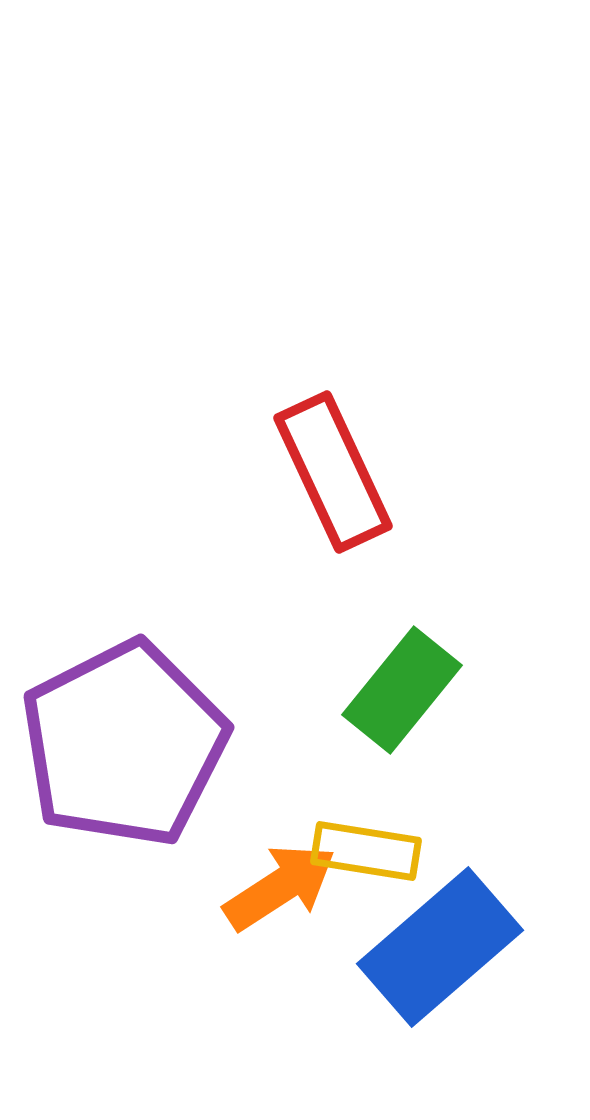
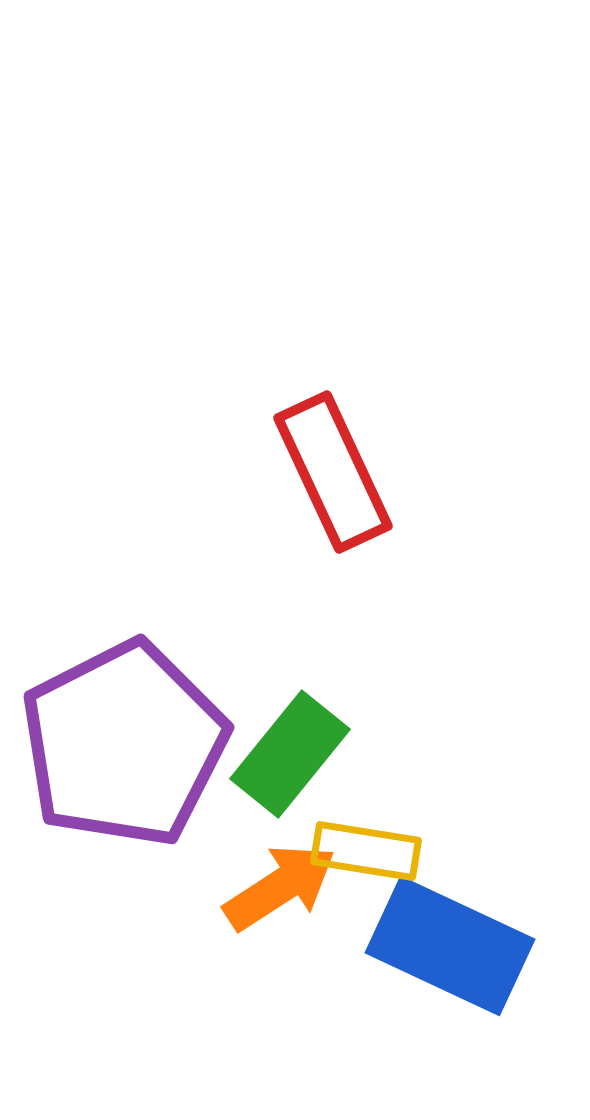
green rectangle: moved 112 px left, 64 px down
blue rectangle: moved 10 px right, 1 px up; rotated 66 degrees clockwise
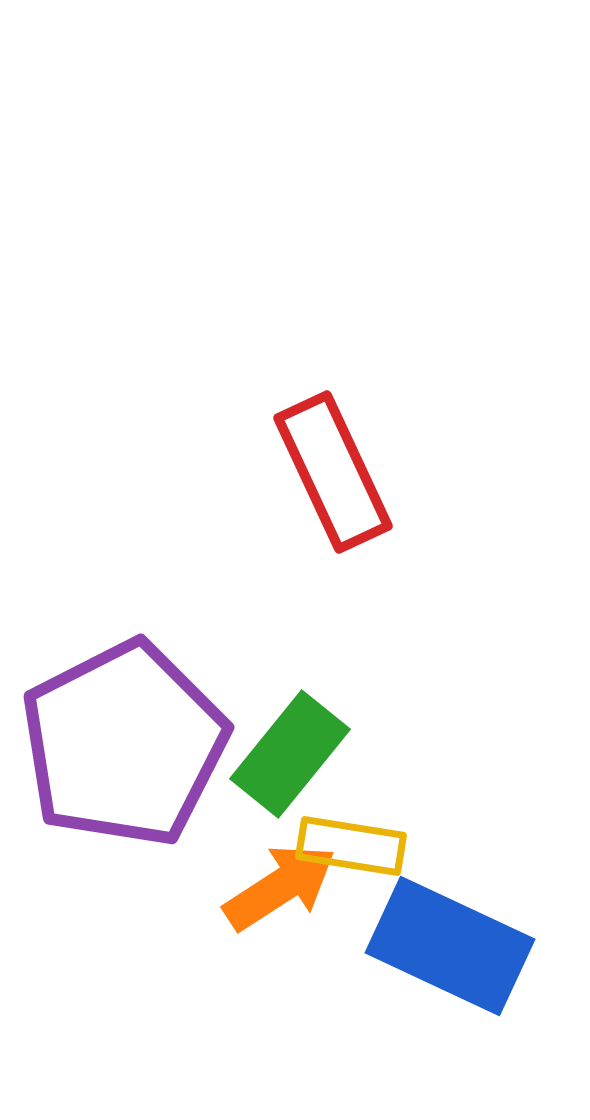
yellow rectangle: moved 15 px left, 5 px up
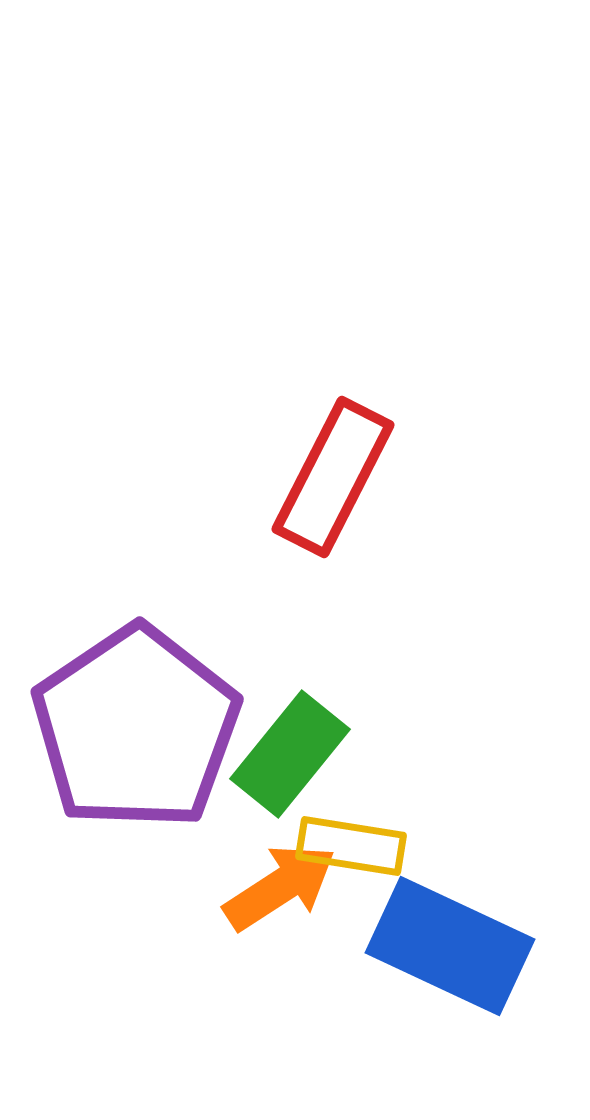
red rectangle: moved 5 px down; rotated 52 degrees clockwise
purple pentagon: moved 12 px right, 16 px up; rotated 7 degrees counterclockwise
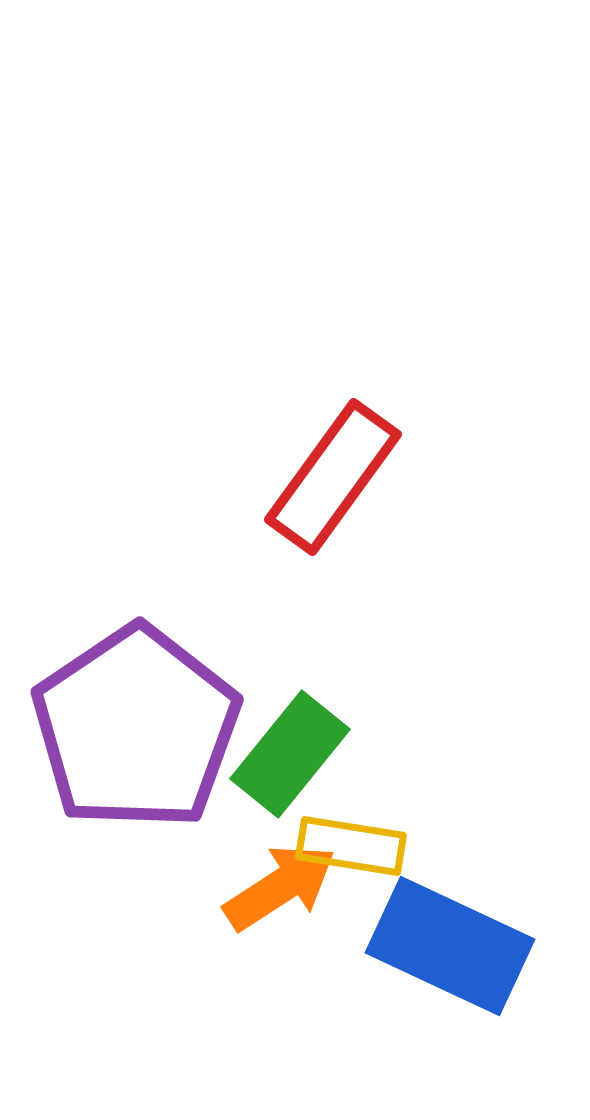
red rectangle: rotated 9 degrees clockwise
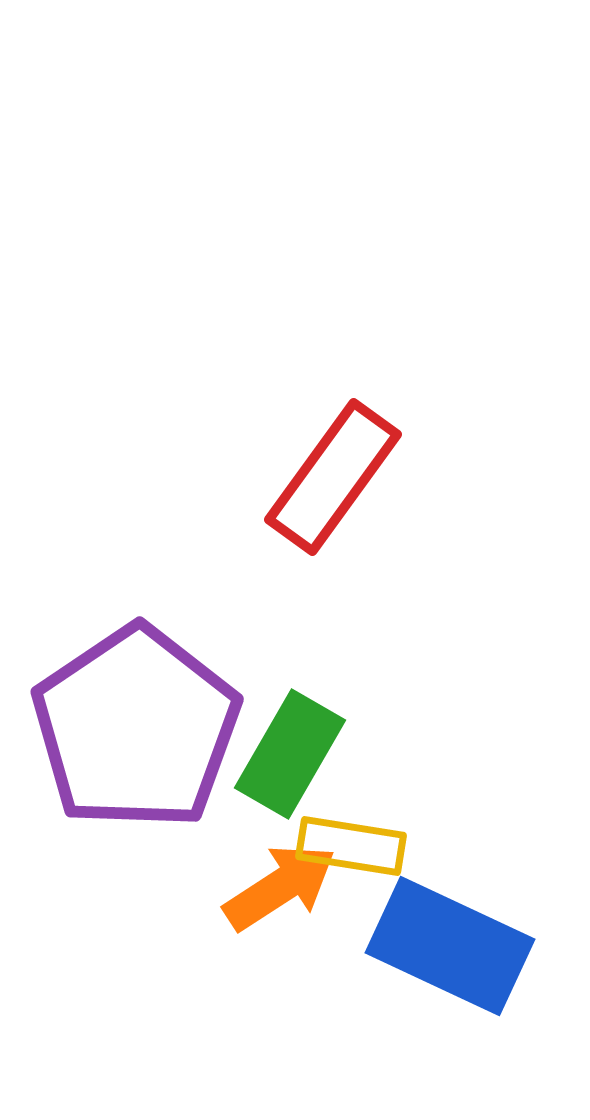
green rectangle: rotated 9 degrees counterclockwise
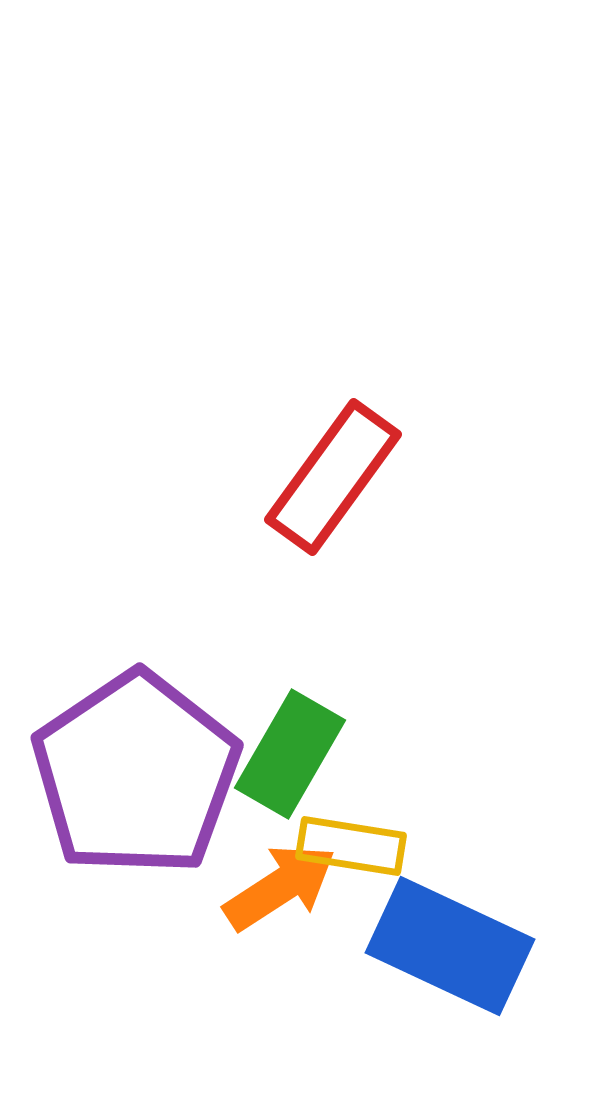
purple pentagon: moved 46 px down
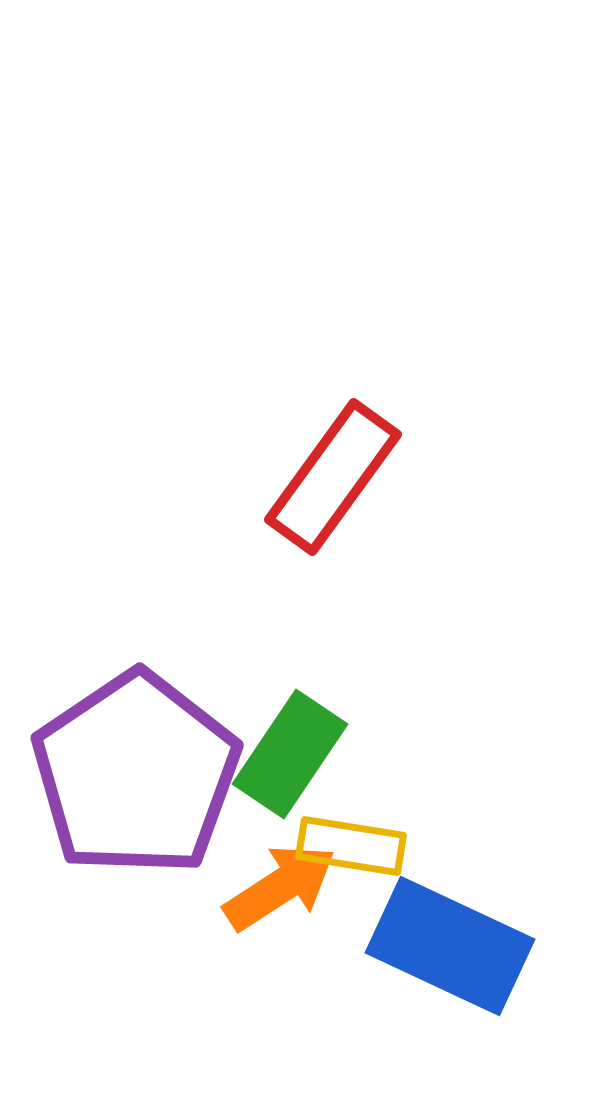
green rectangle: rotated 4 degrees clockwise
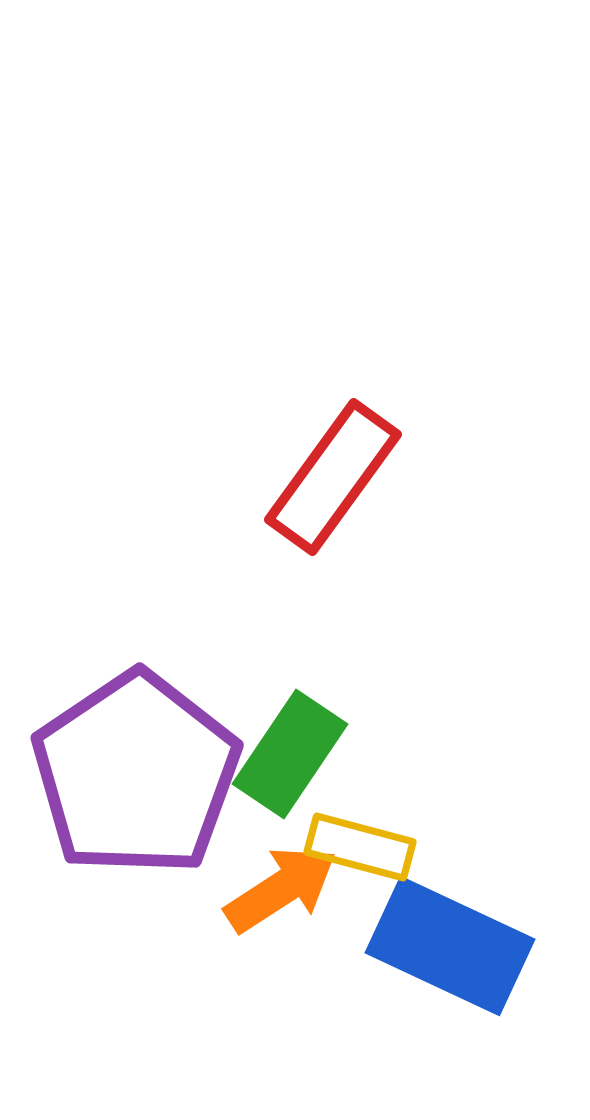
yellow rectangle: moved 9 px right, 1 px down; rotated 6 degrees clockwise
orange arrow: moved 1 px right, 2 px down
